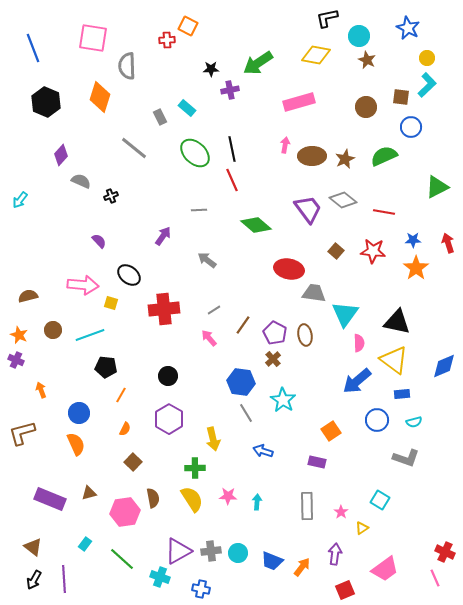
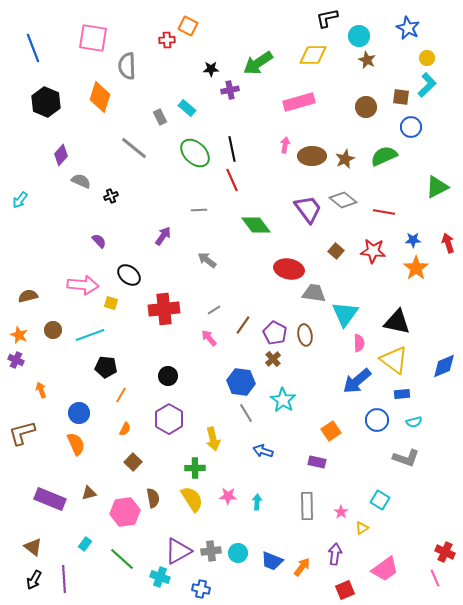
yellow diamond at (316, 55): moved 3 px left; rotated 12 degrees counterclockwise
green diamond at (256, 225): rotated 12 degrees clockwise
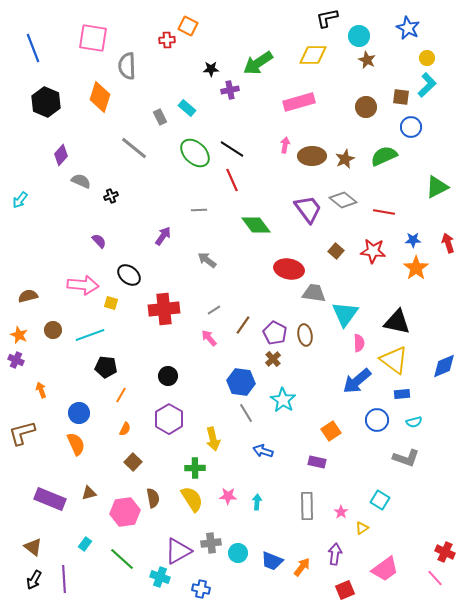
black line at (232, 149): rotated 45 degrees counterclockwise
gray cross at (211, 551): moved 8 px up
pink line at (435, 578): rotated 18 degrees counterclockwise
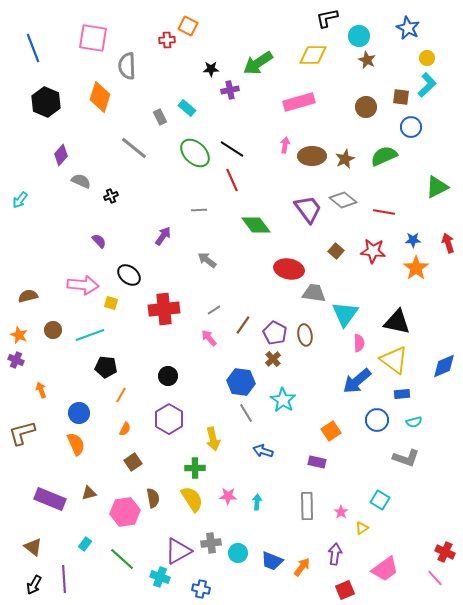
brown square at (133, 462): rotated 12 degrees clockwise
black arrow at (34, 580): moved 5 px down
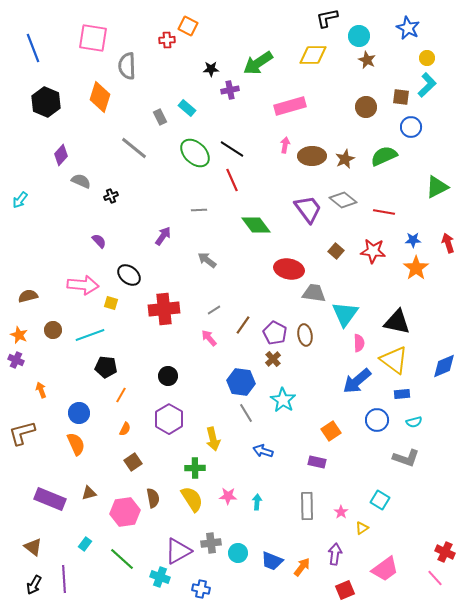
pink rectangle at (299, 102): moved 9 px left, 4 px down
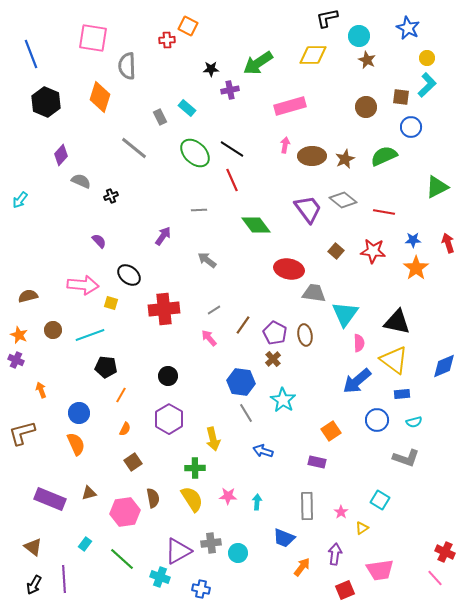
blue line at (33, 48): moved 2 px left, 6 px down
blue trapezoid at (272, 561): moved 12 px right, 23 px up
pink trapezoid at (385, 569): moved 5 px left, 1 px down; rotated 28 degrees clockwise
